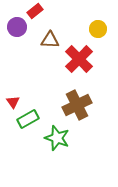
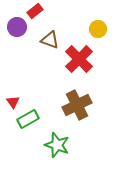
brown triangle: rotated 18 degrees clockwise
green star: moved 7 px down
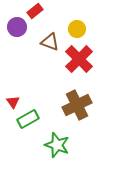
yellow circle: moved 21 px left
brown triangle: moved 2 px down
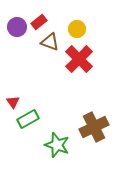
red rectangle: moved 4 px right, 11 px down
brown cross: moved 17 px right, 22 px down
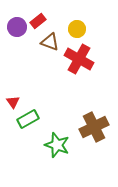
red rectangle: moved 1 px left, 1 px up
red cross: rotated 16 degrees counterclockwise
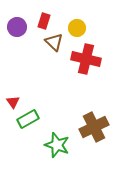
red rectangle: moved 6 px right; rotated 35 degrees counterclockwise
yellow circle: moved 1 px up
brown triangle: moved 4 px right; rotated 24 degrees clockwise
red cross: moved 7 px right; rotated 16 degrees counterclockwise
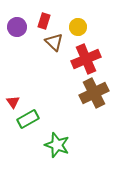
yellow circle: moved 1 px right, 1 px up
red cross: rotated 36 degrees counterclockwise
brown cross: moved 34 px up
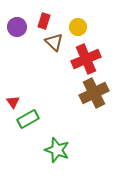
green star: moved 5 px down
